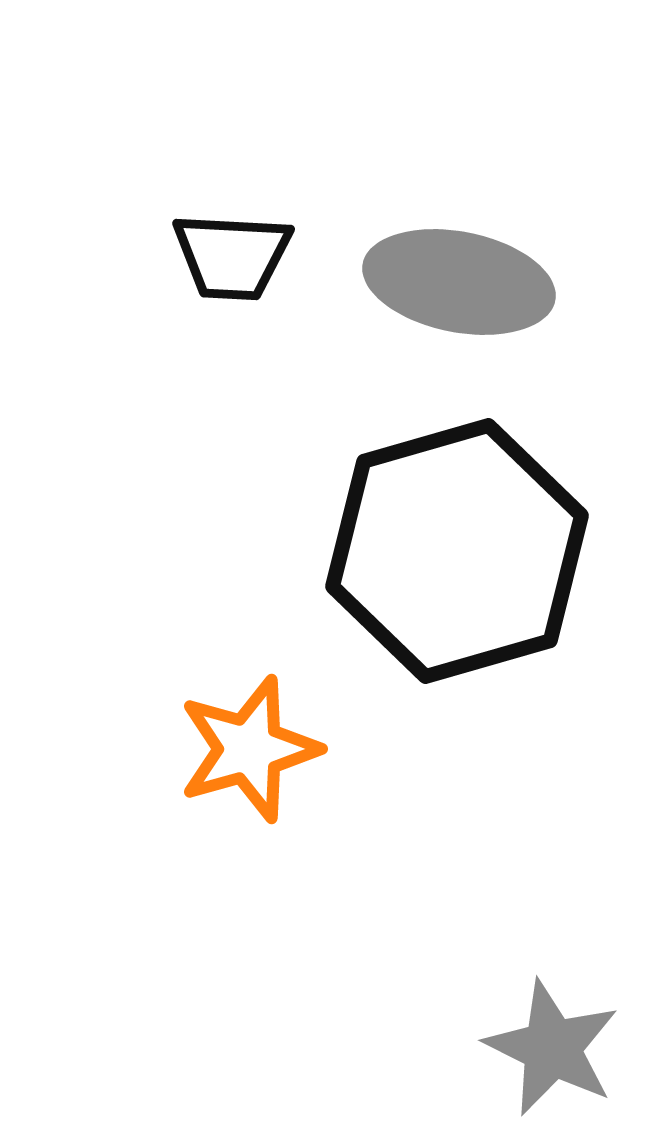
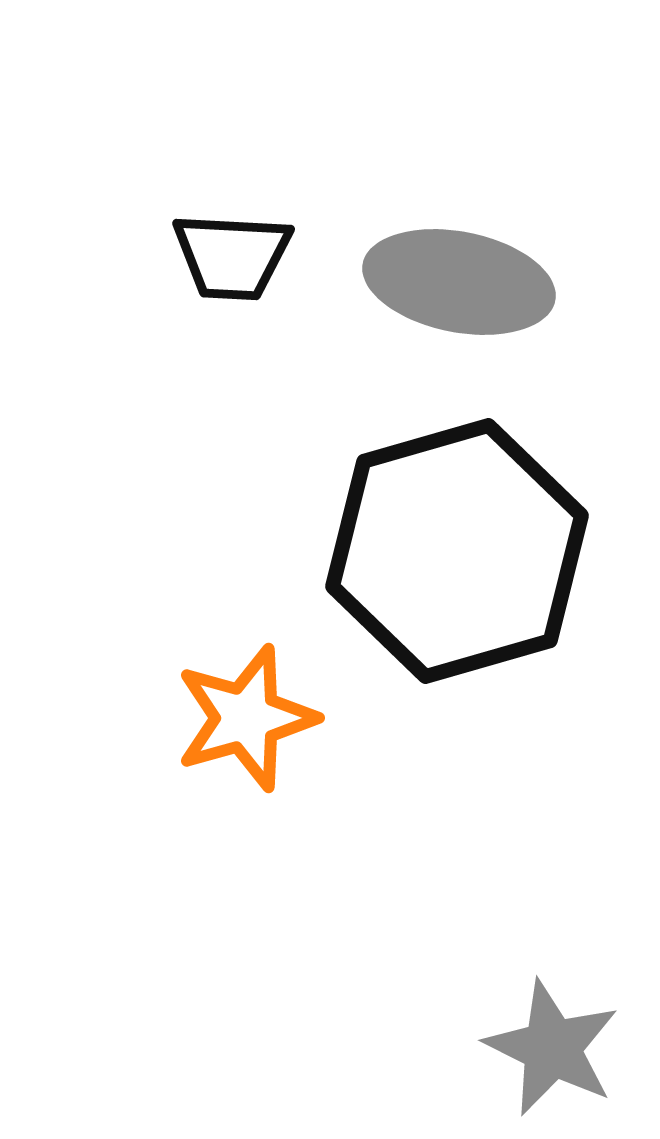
orange star: moved 3 px left, 31 px up
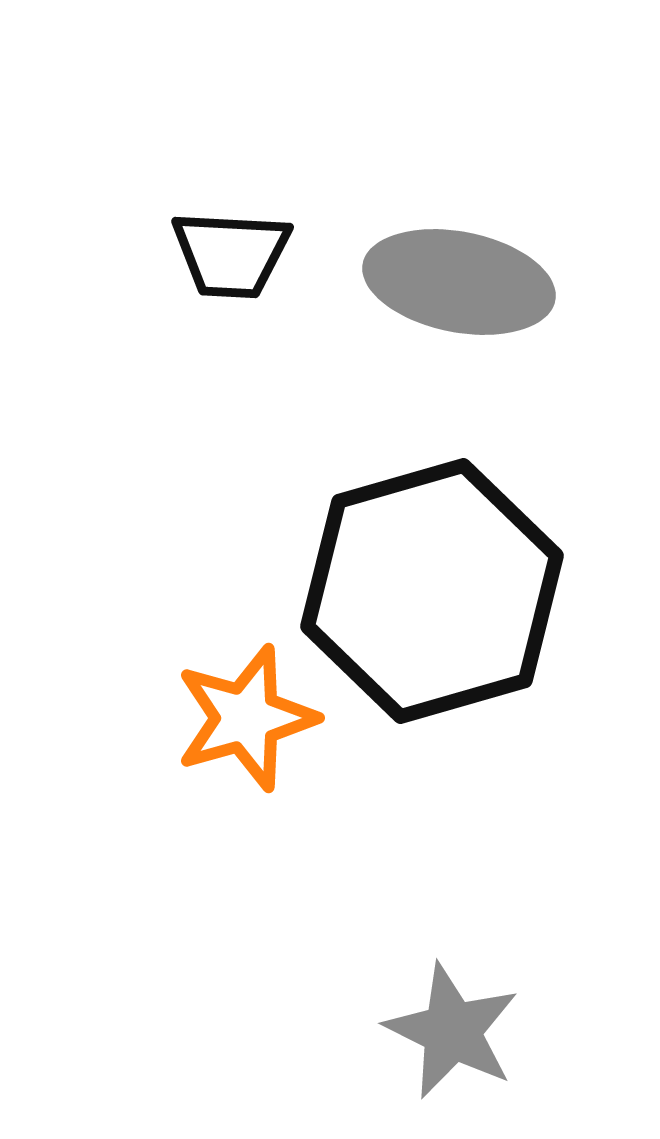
black trapezoid: moved 1 px left, 2 px up
black hexagon: moved 25 px left, 40 px down
gray star: moved 100 px left, 17 px up
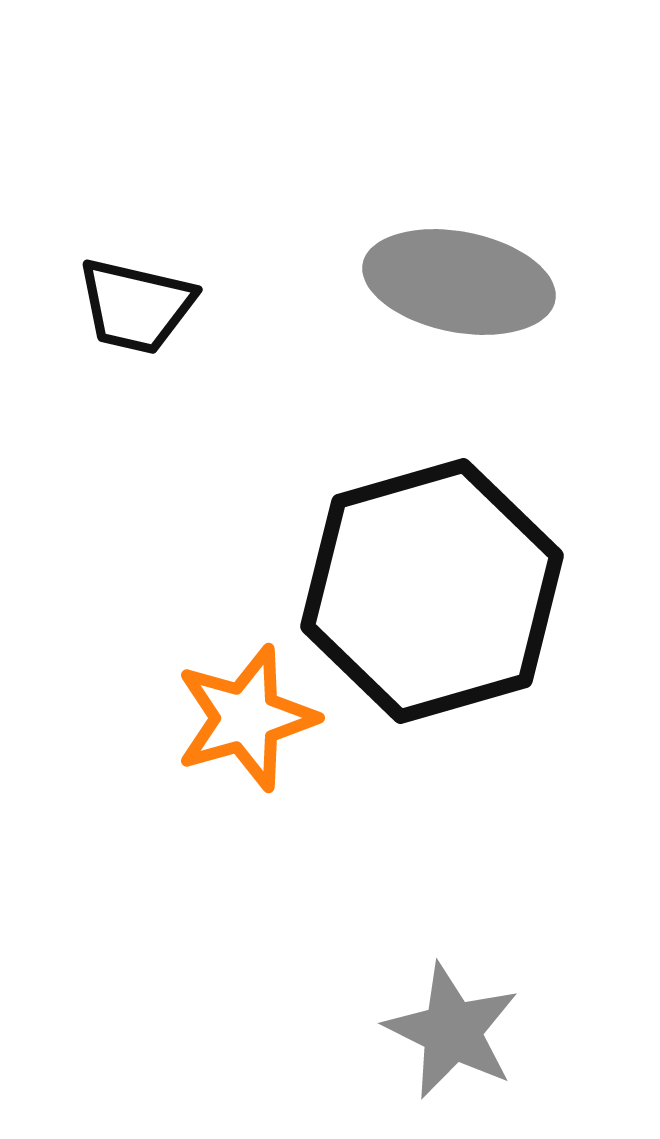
black trapezoid: moved 95 px left, 52 px down; rotated 10 degrees clockwise
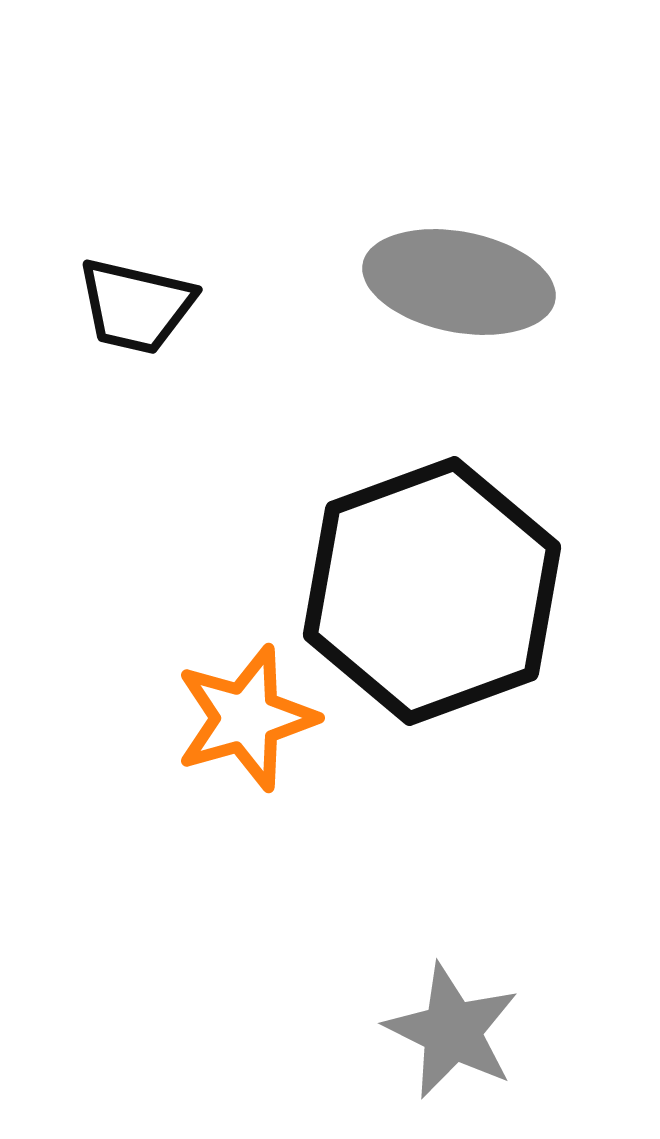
black hexagon: rotated 4 degrees counterclockwise
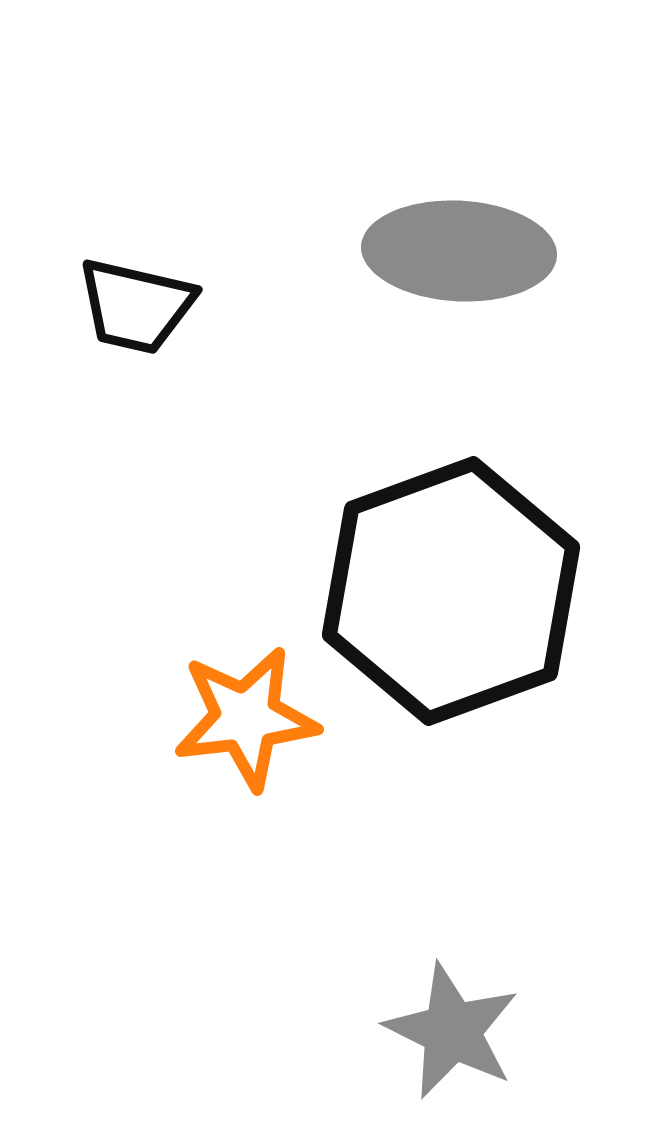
gray ellipse: moved 31 px up; rotated 8 degrees counterclockwise
black hexagon: moved 19 px right
orange star: rotated 9 degrees clockwise
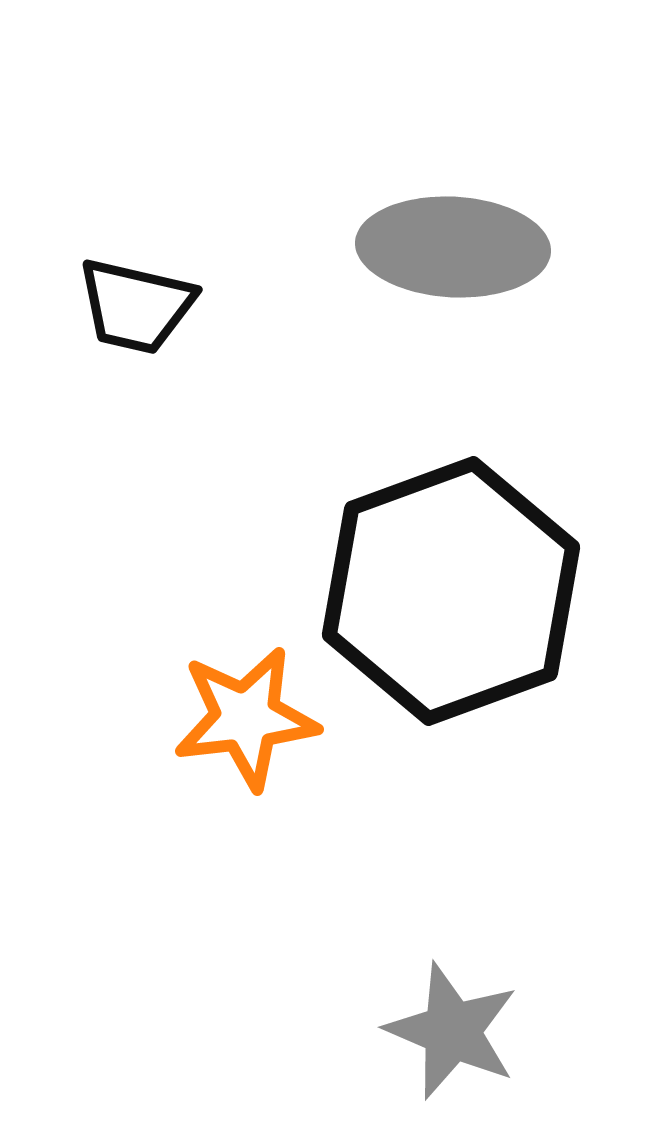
gray ellipse: moved 6 px left, 4 px up
gray star: rotated 3 degrees counterclockwise
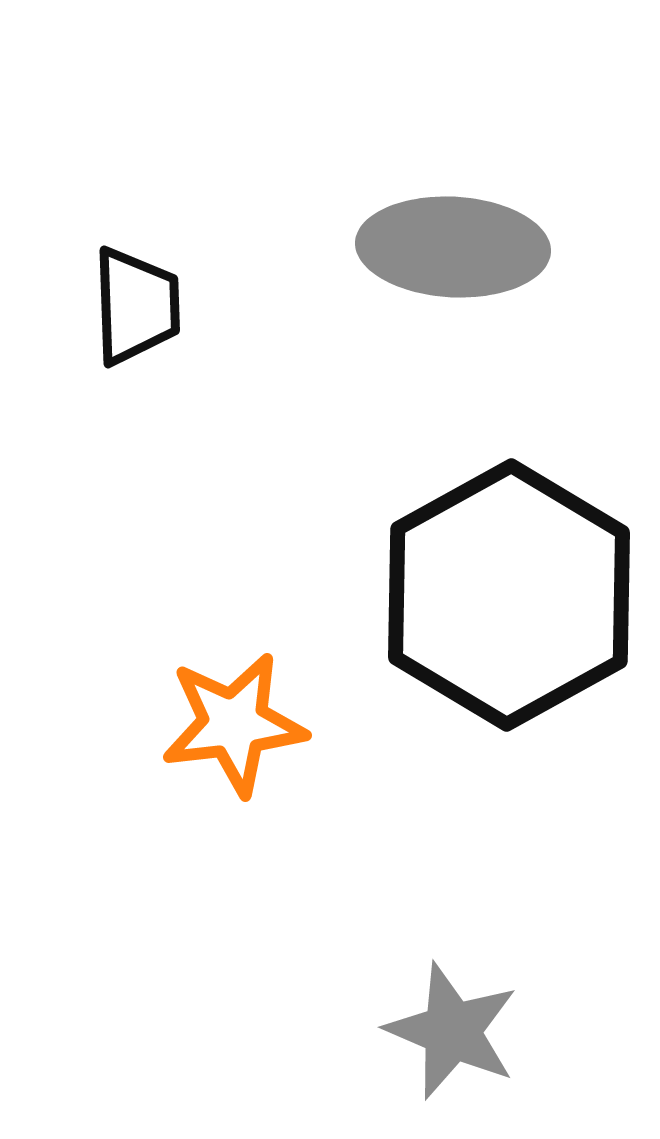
black trapezoid: rotated 105 degrees counterclockwise
black hexagon: moved 58 px right, 4 px down; rotated 9 degrees counterclockwise
orange star: moved 12 px left, 6 px down
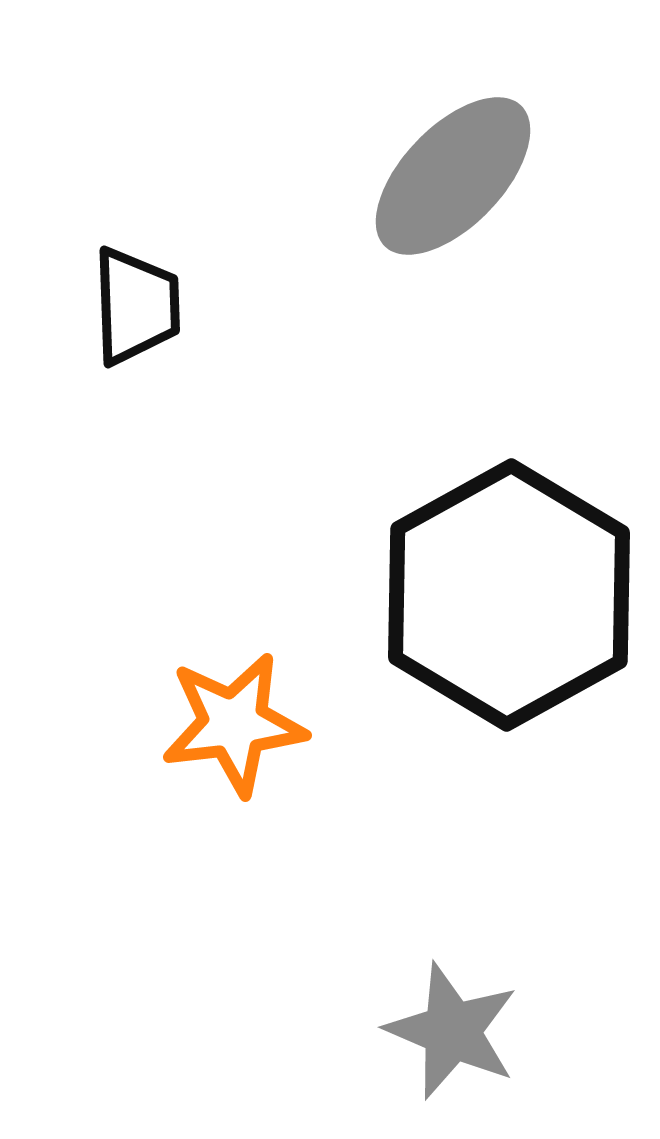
gray ellipse: moved 71 px up; rotated 49 degrees counterclockwise
